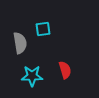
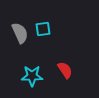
gray semicircle: moved 10 px up; rotated 15 degrees counterclockwise
red semicircle: rotated 18 degrees counterclockwise
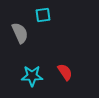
cyan square: moved 14 px up
red semicircle: moved 2 px down
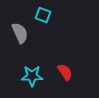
cyan square: rotated 28 degrees clockwise
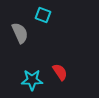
red semicircle: moved 5 px left
cyan star: moved 4 px down
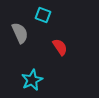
red semicircle: moved 25 px up
cyan star: rotated 25 degrees counterclockwise
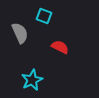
cyan square: moved 1 px right, 1 px down
red semicircle: rotated 30 degrees counterclockwise
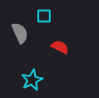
cyan square: rotated 21 degrees counterclockwise
